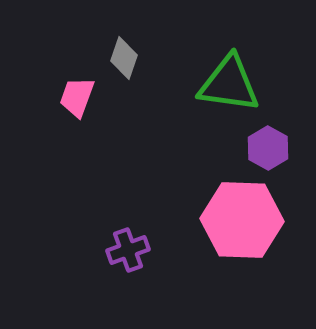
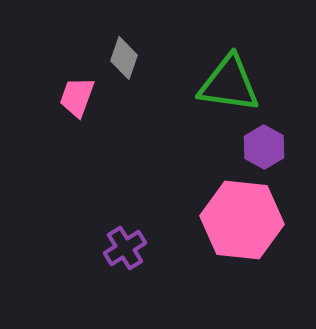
purple hexagon: moved 4 px left, 1 px up
pink hexagon: rotated 4 degrees clockwise
purple cross: moved 3 px left, 2 px up; rotated 12 degrees counterclockwise
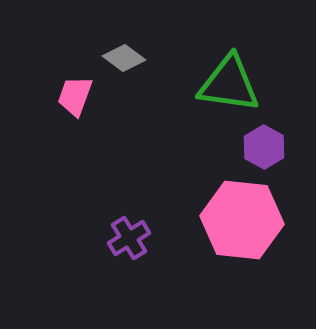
gray diamond: rotated 72 degrees counterclockwise
pink trapezoid: moved 2 px left, 1 px up
purple cross: moved 4 px right, 10 px up
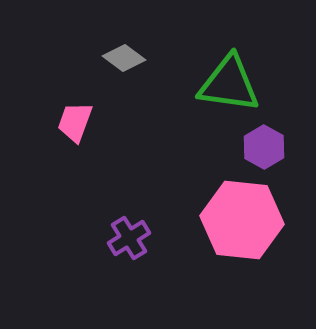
pink trapezoid: moved 26 px down
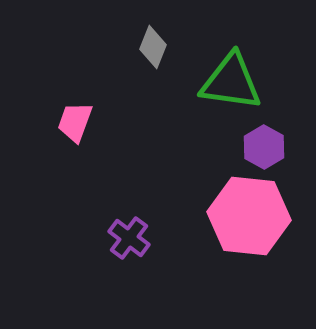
gray diamond: moved 29 px right, 11 px up; rotated 75 degrees clockwise
green triangle: moved 2 px right, 2 px up
pink hexagon: moved 7 px right, 4 px up
purple cross: rotated 21 degrees counterclockwise
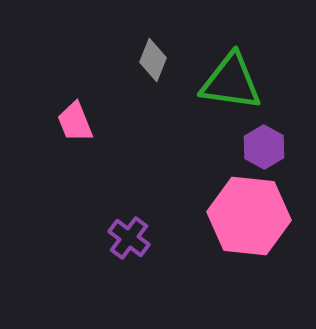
gray diamond: moved 13 px down
pink trapezoid: rotated 42 degrees counterclockwise
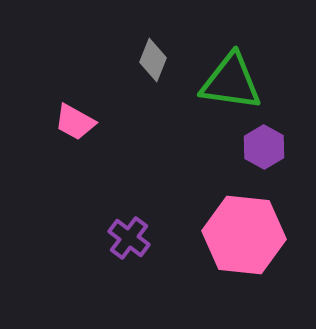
pink trapezoid: rotated 39 degrees counterclockwise
pink hexagon: moved 5 px left, 19 px down
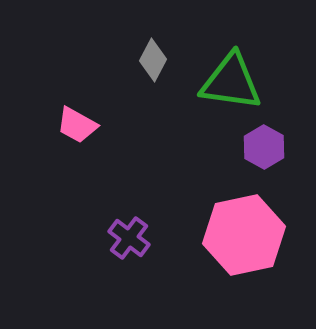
gray diamond: rotated 6 degrees clockwise
pink trapezoid: moved 2 px right, 3 px down
pink hexagon: rotated 18 degrees counterclockwise
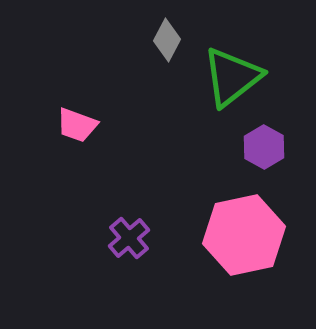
gray diamond: moved 14 px right, 20 px up
green triangle: moved 1 px right, 5 px up; rotated 46 degrees counterclockwise
pink trapezoid: rotated 9 degrees counterclockwise
purple cross: rotated 12 degrees clockwise
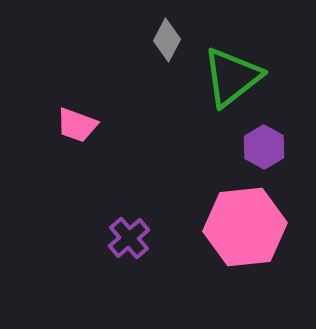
pink hexagon: moved 1 px right, 8 px up; rotated 6 degrees clockwise
